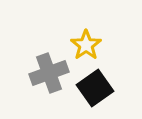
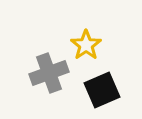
black square: moved 7 px right, 2 px down; rotated 12 degrees clockwise
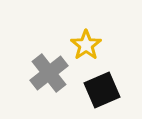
gray cross: rotated 18 degrees counterclockwise
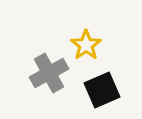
gray cross: rotated 9 degrees clockwise
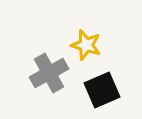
yellow star: rotated 20 degrees counterclockwise
